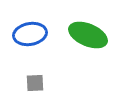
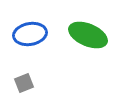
gray square: moved 11 px left; rotated 18 degrees counterclockwise
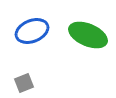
blue ellipse: moved 2 px right, 3 px up; rotated 12 degrees counterclockwise
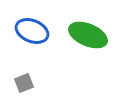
blue ellipse: rotated 44 degrees clockwise
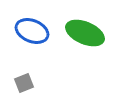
green ellipse: moved 3 px left, 2 px up
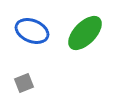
green ellipse: rotated 69 degrees counterclockwise
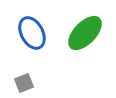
blue ellipse: moved 2 px down; rotated 40 degrees clockwise
